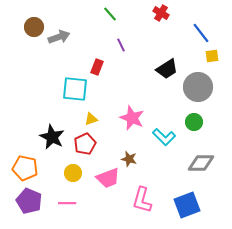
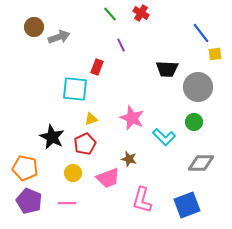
red cross: moved 20 px left
yellow square: moved 3 px right, 2 px up
black trapezoid: rotated 35 degrees clockwise
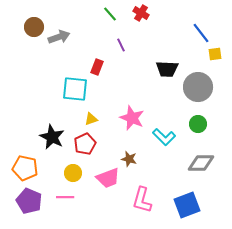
green circle: moved 4 px right, 2 px down
pink line: moved 2 px left, 6 px up
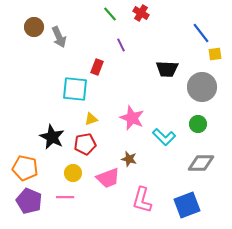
gray arrow: rotated 85 degrees clockwise
gray circle: moved 4 px right
red pentagon: rotated 15 degrees clockwise
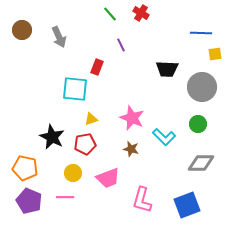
brown circle: moved 12 px left, 3 px down
blue line: rotated 50 degrees counterclockwise
brown star: moved 2 px right, 10 px up
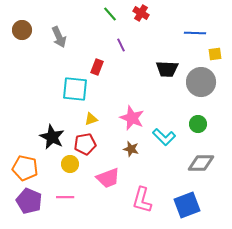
blue line: moved 6 px left
gray circle: moved 1 px left, 5 px up
yellow circle: moved 3 px left, 9 px up
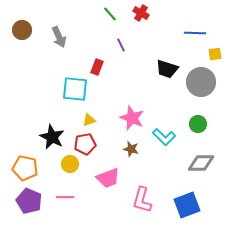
black trapezoid: rotated 15 degrees clockwise
yellow triangle: moved 2 px left, 1 px down
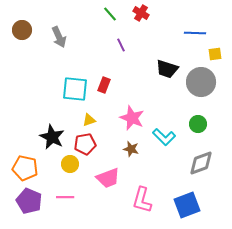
red rectangle: moved 7 px right, 18 px down
gray diamond: rotated 20 degrees counterclockwise
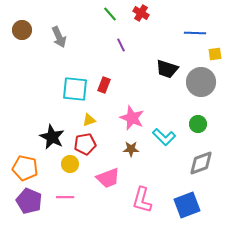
brown star: rotated 14 degrees counterclockwise
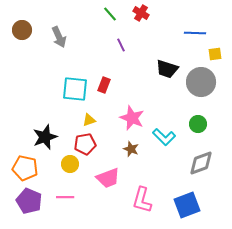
black star: moved 7 px left; rotated 25 degrees clockwise
brown star: rotated 21 degrees clockwise
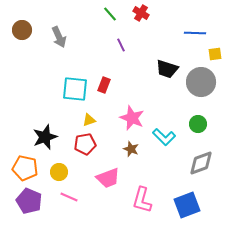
yellow circle: moved 11 px left, 8 px down
pink line: moved 4 px right; rotated 24 degrees clockwise
